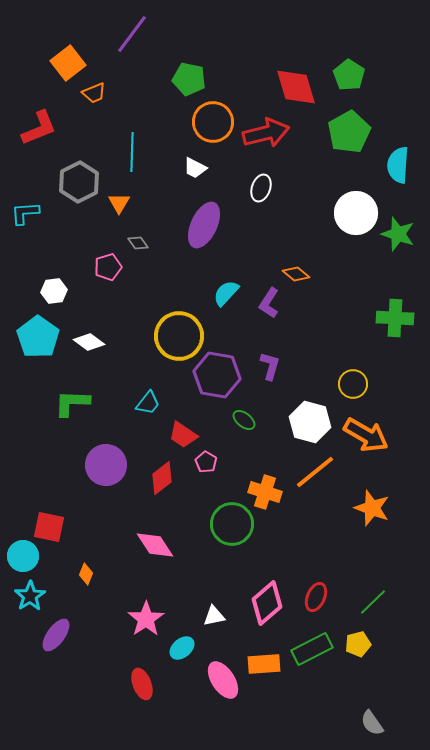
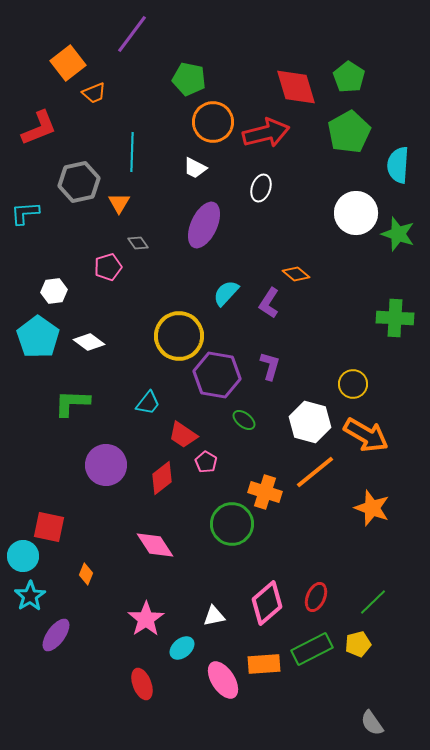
green pentagon at (349, 75): moved 2 px down
gray hexagon at (79, 182): rotated 15 degrees clockwise
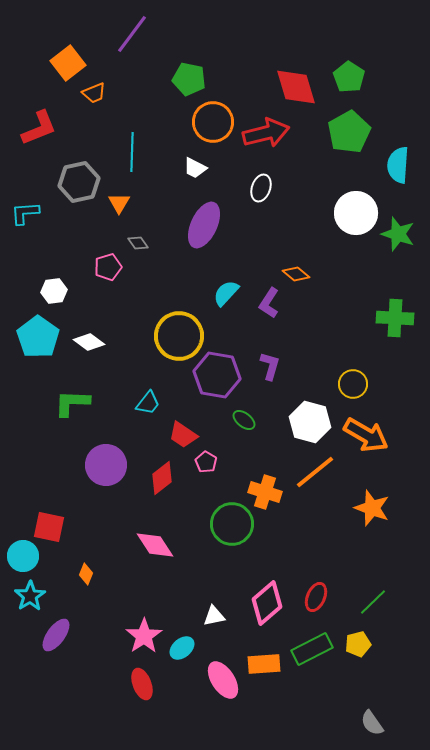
pink star at (146, 619): moved 2 px left, 17 px down
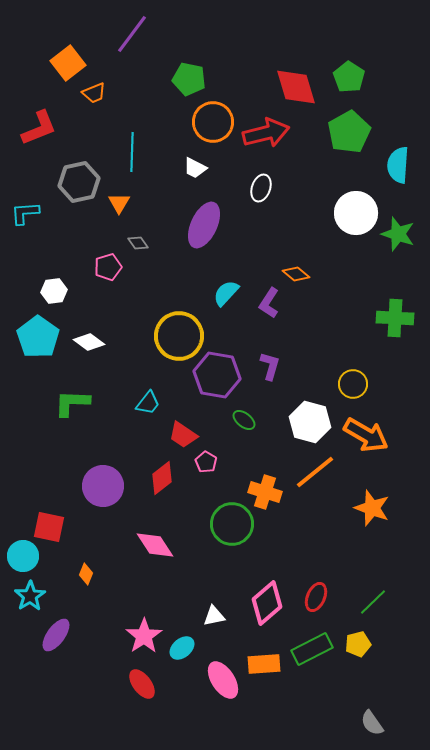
purple circle at (106, 465): moved 3 px left, 21 px down
red ellipse at (142, 684): rotated 16 degrees counterclockwise
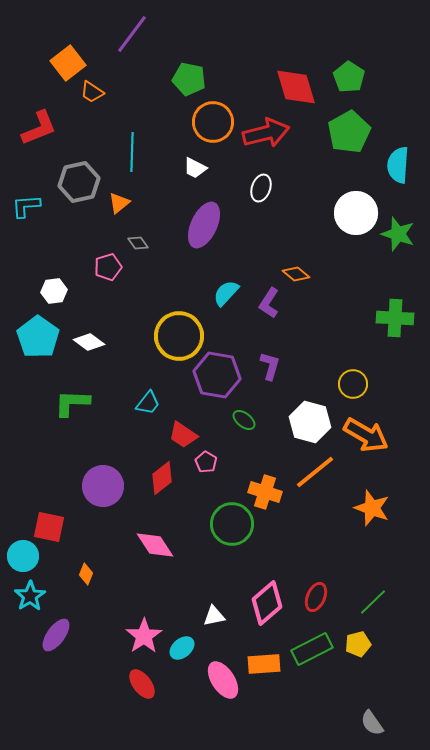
orange trapezoid at (94, 93): moved 2 px left, 1 px up; rotated 55 degrees clockwise
orange triangle at (119, 203): rotated 20 degrees clockwise
cyan L-shape at (25, 213): moved 1 px right, 7 px up
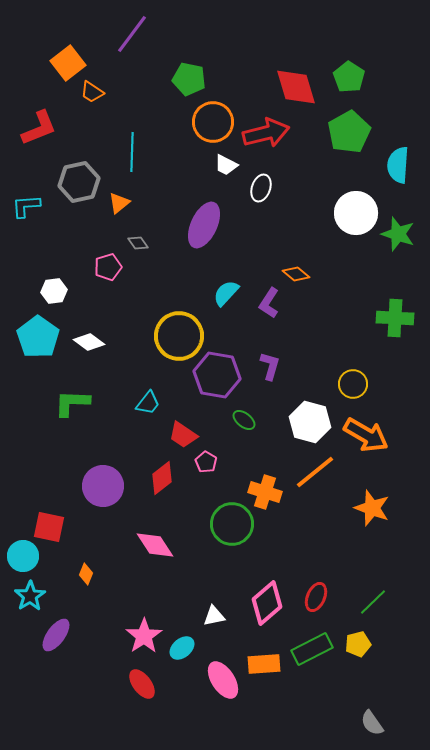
white trapezoid at (195, 168): moved 31 px right, 3 px up
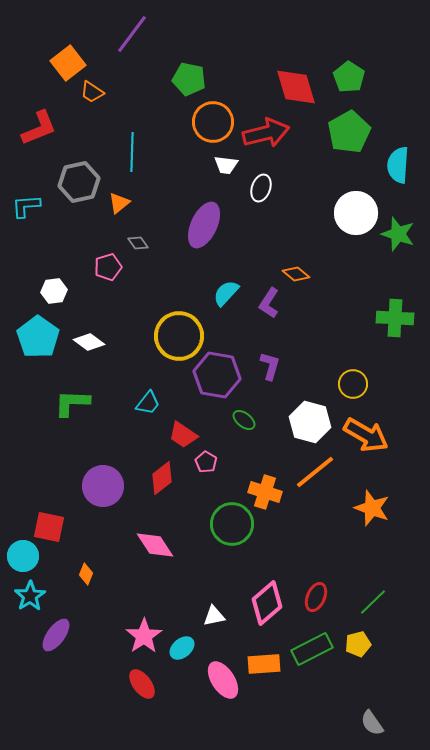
white trapezoid at (226, 165): rotated 20 degrees counterclockwise
